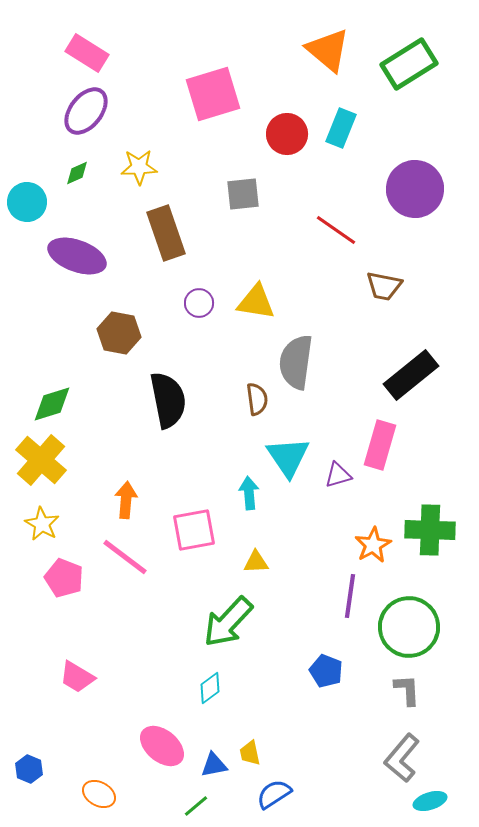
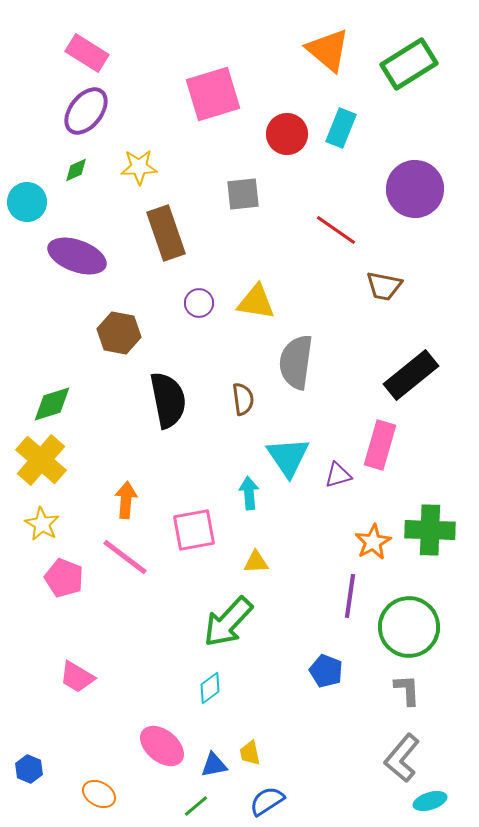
green diamond at (77, 173): moved 1 px left, 3 px up
brown semicircle at (257, 399): moved 14 px left
orange star at (373, 545): moved 3 px up
blue semicircle at (274, 794): moved 7 px left, 7 px down
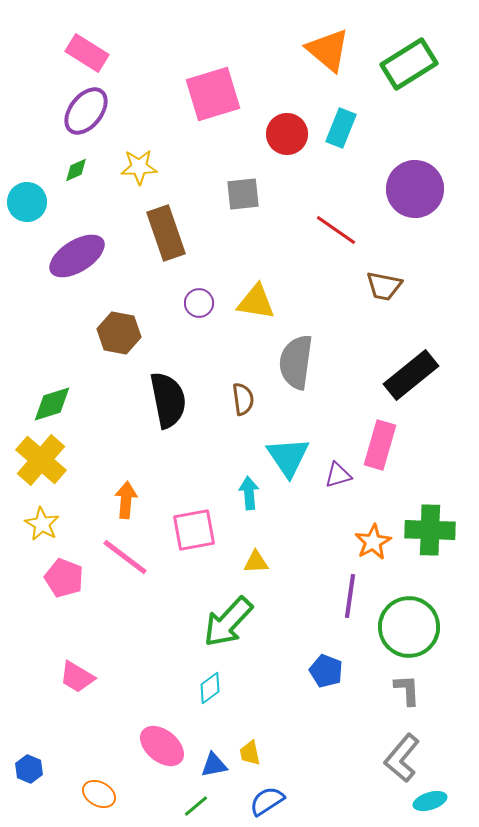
purple ellipse at (77, 256): rotated 52 degrees counterclockwise
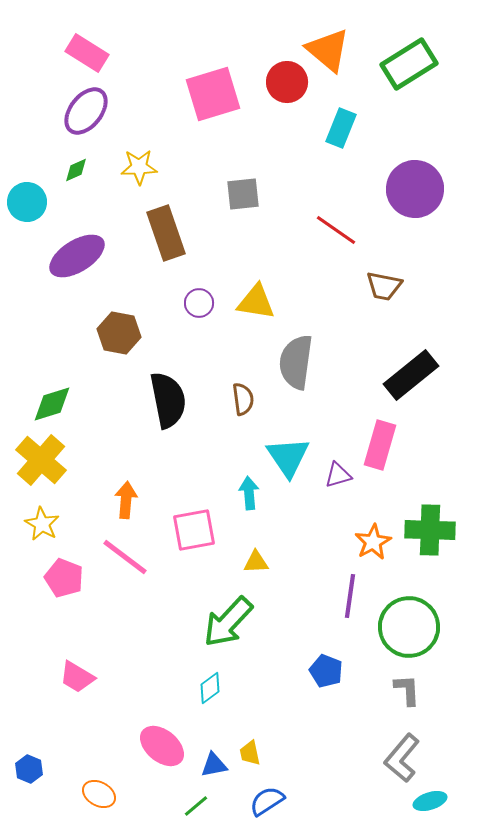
red circle at (287, 134): moved 52 px up
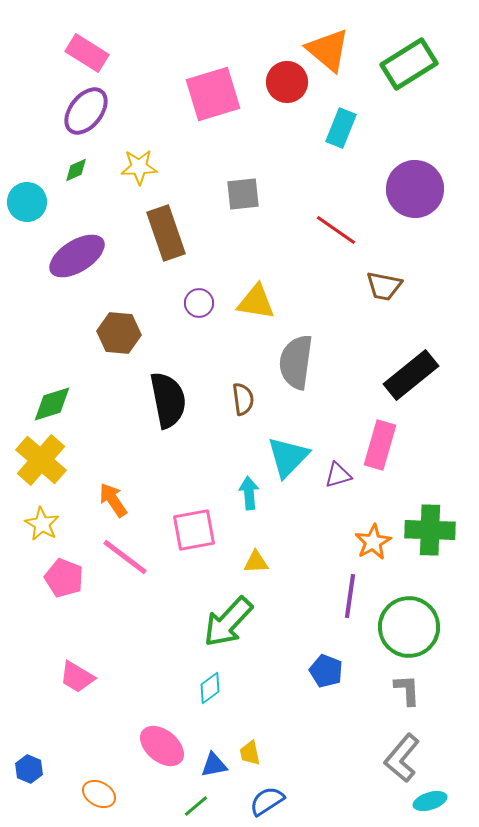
brown hexagon at (119, 333): rotated 6 degrees counterclockwise
cyan triangle at (288, 457): rotated 18 degrees clockwise
orange arrow at (126, 500): moved 13 px left; rotated 39 degrees counterclockwise
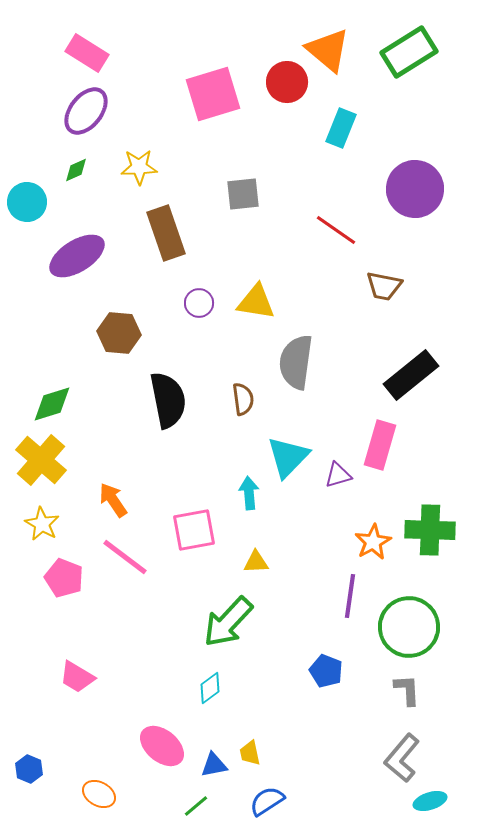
green rectangle at (409, 64): moved 12 px up
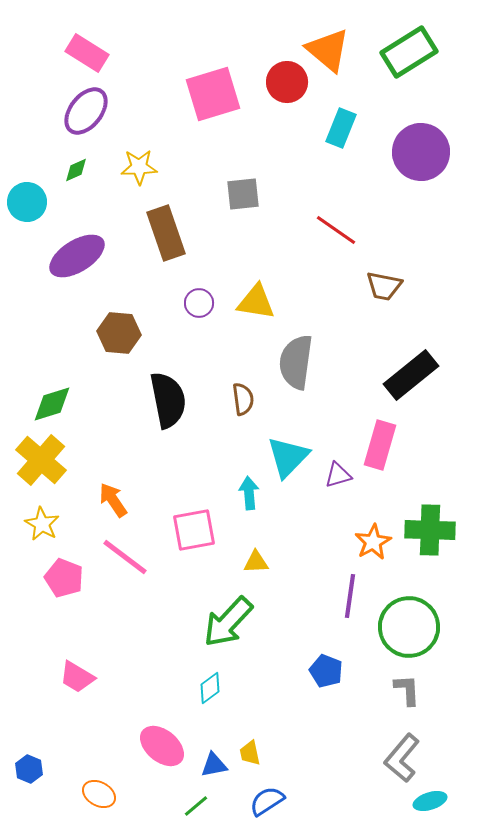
purple circle at (415, 189): moved 6 px right, 37 px up
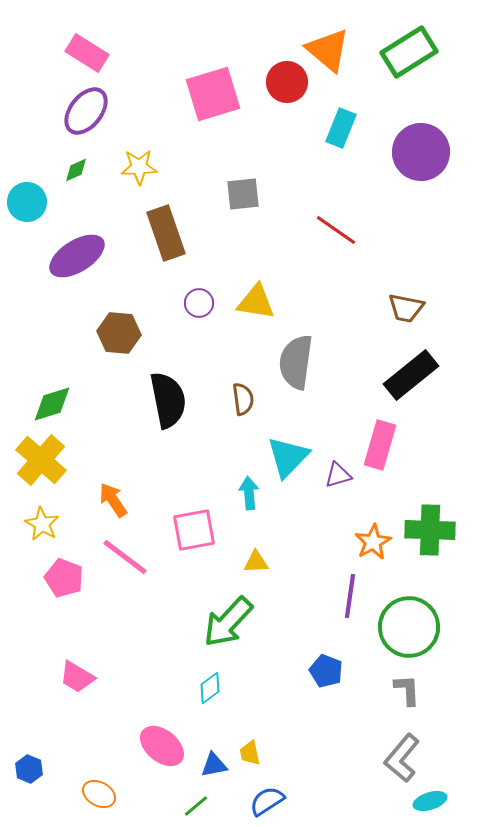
brown trapezoid at (384, 286): moved 22 px right, 22 px down
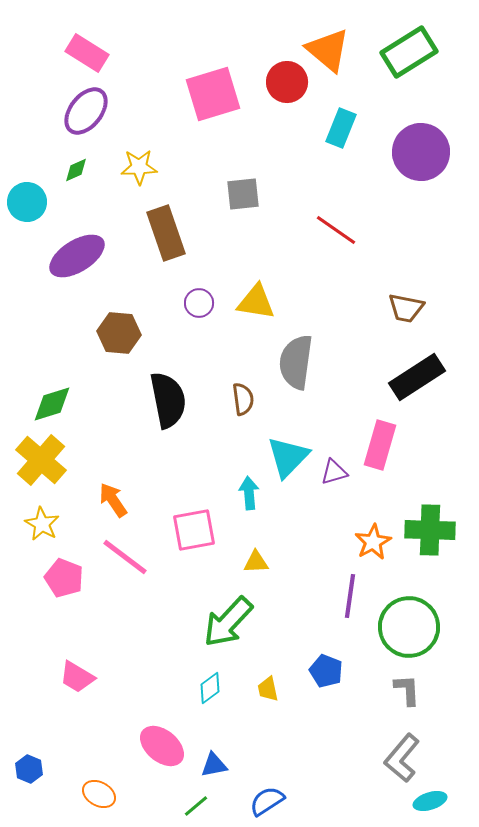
black rectangle at (411, 375): moved 6 px right, 2 px down; rotated 6 degrees clockwise
purple triangle at (338, 475): moved 4 px left, 3 px up
yellow trapezoid at (250, 753): moved 18 px right, 64 px up
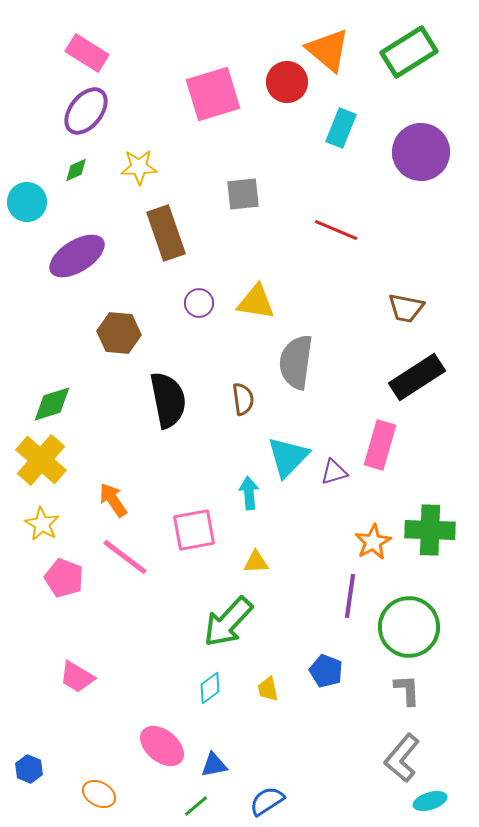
red line at (336, 230): rotated 12 degrees counterclockwise
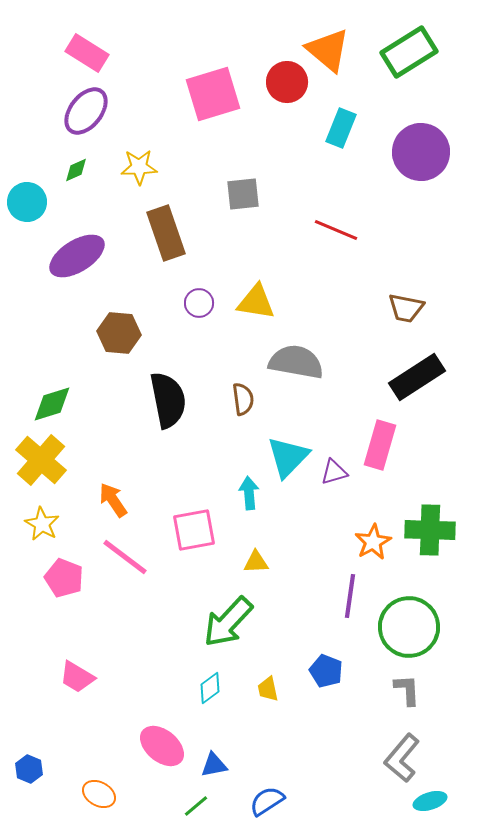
gray semicircle at (296, 362): rotated 92 degrees clockwise
